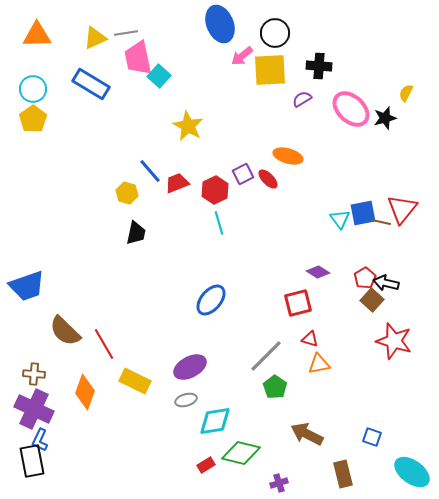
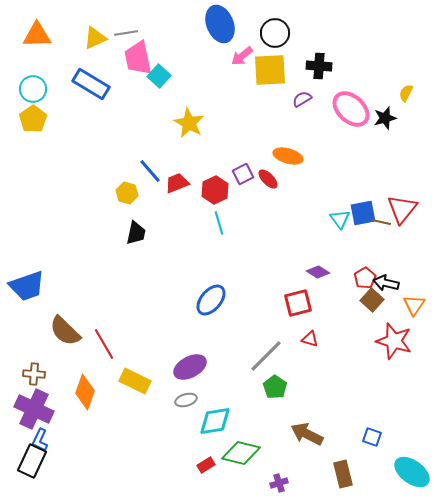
yellow star at (188, 126): moved 1 px right, 3 px up
orange triangle at (319, 364): moved 95 px right, 59 px up; rotated 45 degrees counterclockwise
black rectangle at (32, 461): rotated 36 degrees clockwise
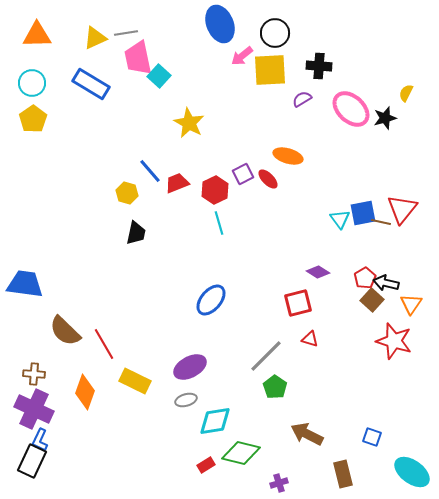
cyan circle at (33, 89): moved 1 px left, 6 px up
blue trapezoid at (27, 286): moved 2 px left, 2 px up; rotated 153 degrees counterclockwise
orange triangle at (414, 305): moved 3 px left, 1 px up
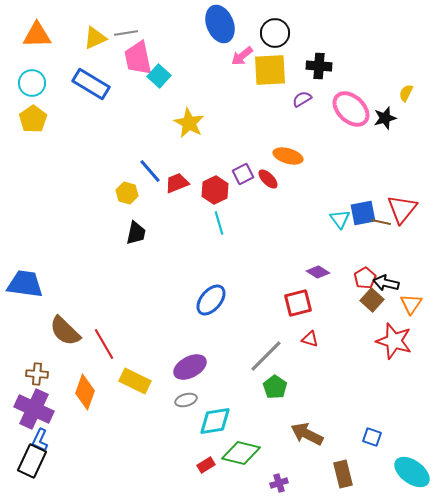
brown cross at (34, 374): moved 3 px right
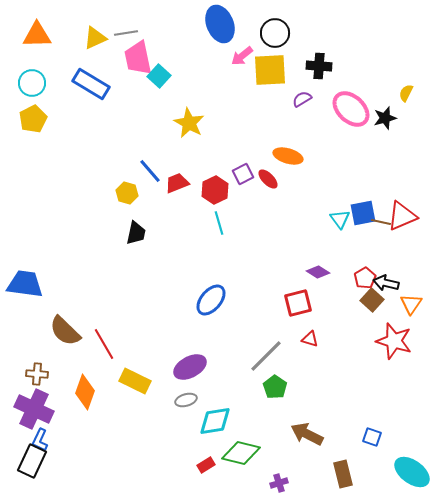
yellow pentagon at (33, 119): rotated 8 degrees clockwise
red triangle at (402, 209): moved 7 px down; rotated 28 degrees clockwise
